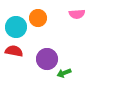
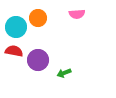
purple circle: moved 9 px left, 1 px down
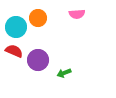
red semicircle: rotated 12 degrees clockwise
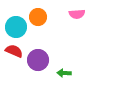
orange circle: moved 1 px up
green arrow: rotated 24 degrees clockwise
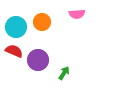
orange circle: moved 4 px right, 5 px down
green arrow: rotated 120 degrees clockwise
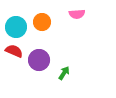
purple circle: moved 1 px right
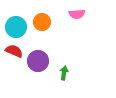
purple circle: moved 1 px left, 1 px down
green arrow: rotated 24 degrees counterclockwise
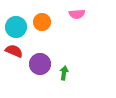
purple circle: moved 2 px right, 3 px down
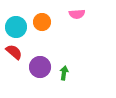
red semicircle: moved 1 px down; rotated 18 degrees clockwise
purple circle: moved 3 px down
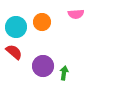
pink semicircle: moved 1 px left
purple circle: moved 3 px right, 1 px up
